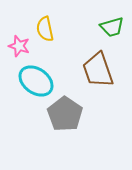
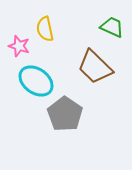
green trapezoid: rotated 140 degrees counterclockwise
brown trapezoid: moved 3 px left, 3 px up; rotated 27 degrees counterclockwise
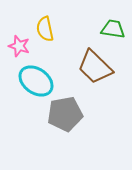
green trapezoid: moved 1 px right, 2 px down; rotated 15 degrees counterclockwise
gray pentagon: rotated 28 degrees clockwise
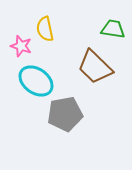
pink star: moved 2 px right
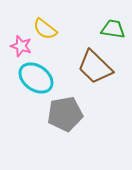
yellow semicircle: rotated 40 degrees counterclockwise
cyan ellipse: moved 3 px up
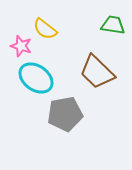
green trapezoid: moved 4 px up
brown trapezoid: moved 2 px right, 5 px down
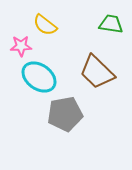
green trapezoid: moved 2 px left, 1 px up
yellow semicircle: moved 4 px up
pink star: rotated 20 degrees counterclockwise
cyan ellipse: moved 3 px right, 1 px up
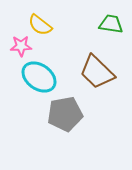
yellow semicircle: moved 5 px left
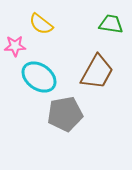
yellow semicircle: moved 1 px right, 1 px up
pink star: moved 6 px left
brown trapezoid: rotated 105 degrees counterclockwise
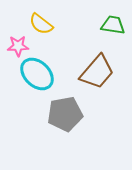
green trapezoid: moved 2 px right, 1 px down
pink star: moved 3 px right
brown trapezoid: rotated 12 degrees clockwise
cyan ellipse: moved 2 px left, 3 px up; rotated 8 degrees clockwise
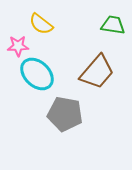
gray pentagon: rotated 20 degrees clockwise
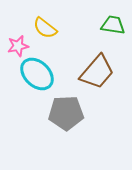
yellow semicircle: moved 4 px right, 4 px down
pink star: rotated 10 degrees counterclockwise
gray pentagon: moved 1 px right, 1 px up; rotated 12 degrees counterclockwise
